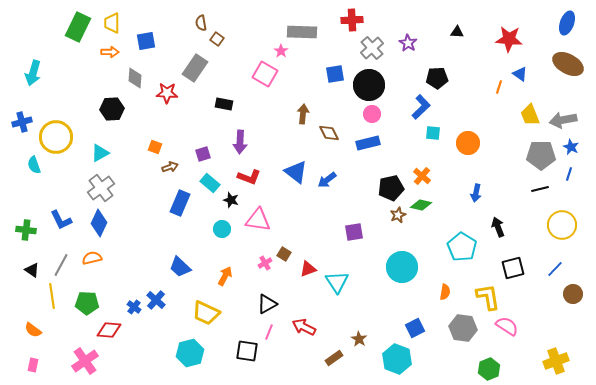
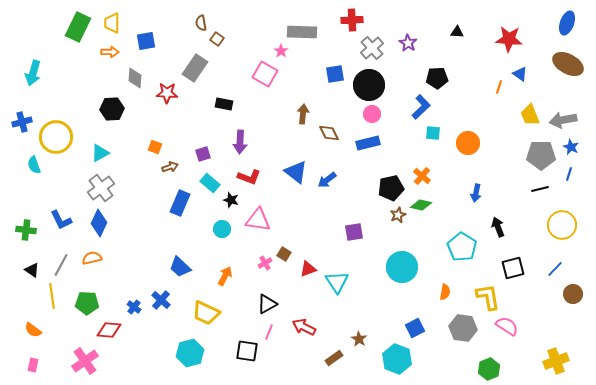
blue cross at (156, 300): moved 5 px right
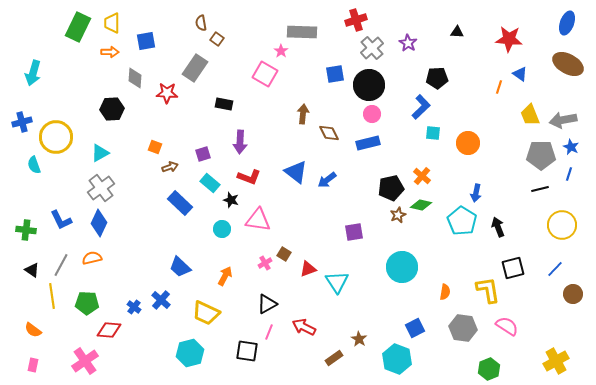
red cross at (352, 20): moved 4 px right; rotated 15 degrees counterclockwise
blue rectangle at (180, 203): rotated 70 degrees counterclockwise
cyan pentagon at (462, 247): moved 26 px up
yellow L-shape at (488, 297): moved 7 px up
yellow cross at (556, 361): rotated 10 degrees counterclockwise
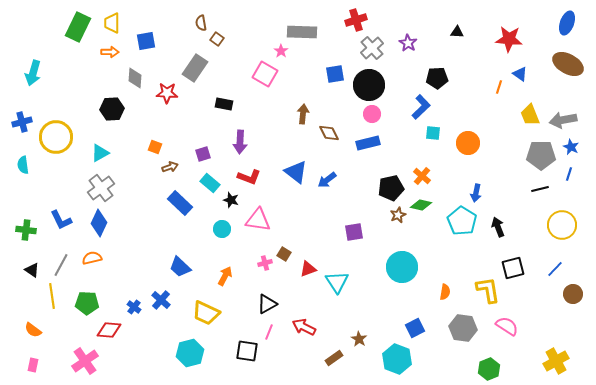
cyan semicircle at (34, 165): moved 11 px left; rotated 12 degrees clockwise
pink cross at (265, 263): rotated 16 degrees clockwise
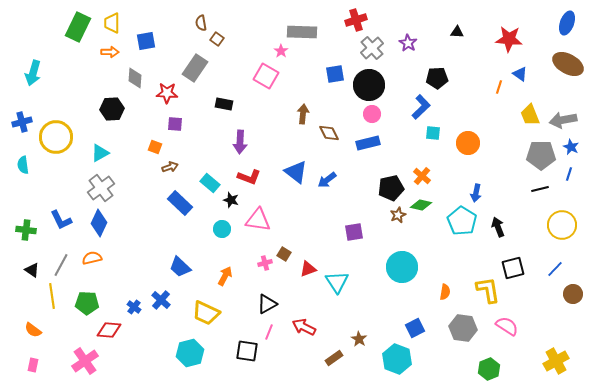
pink square at (265, 74): moved 1 px right, 2 px down
purple square at (203, 154): moved 28 px left, 30 px up; rotated 21 degrees clockwise
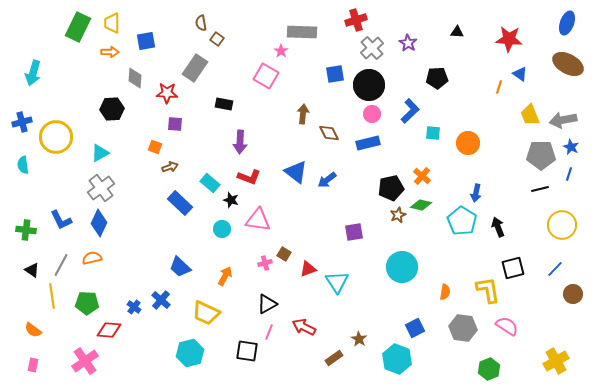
blue L-shape at (421, 107): moved 11 px left, 4 px down
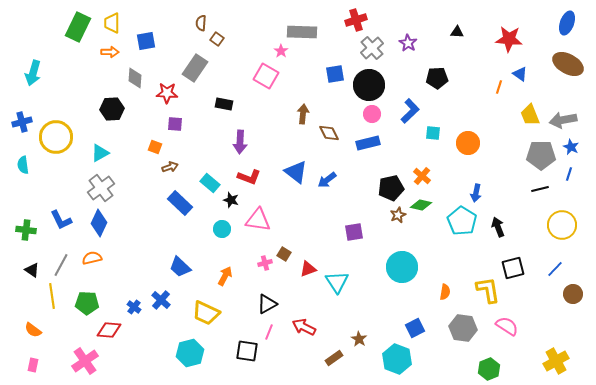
brown semicircle at (201, 23): rotated 14 degrees clockwise
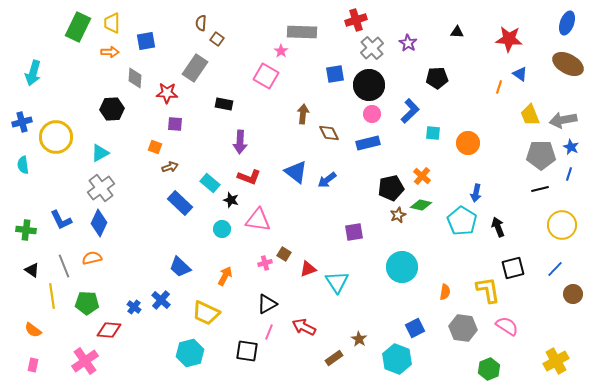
gray line at (61, 265): moved 3 px right, 1 px down; rotated 50 degrees counterclockwise
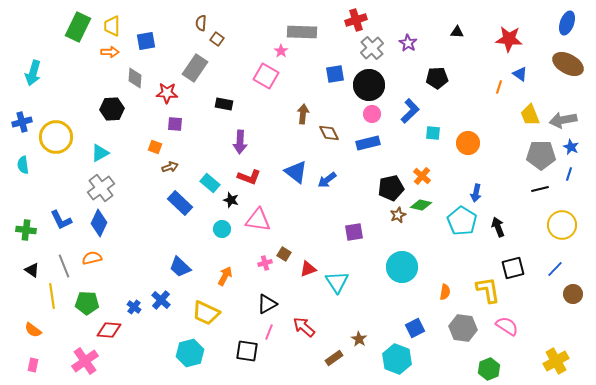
yellow trapezoid at (112, 23): moved 3 px down
red arrow at (304, 327): rotated 15 degrees clockwise
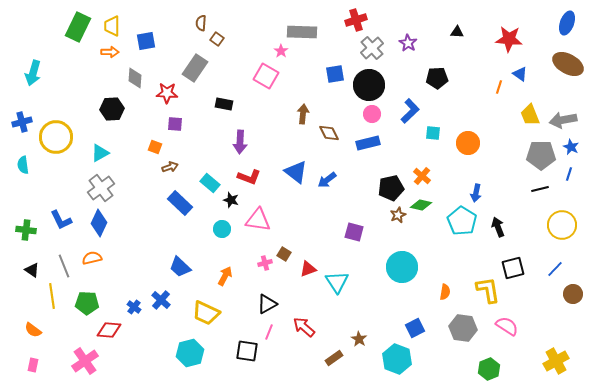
purple square at (354, 232): rotated 24 degrees clockwise
